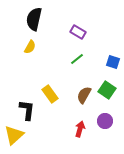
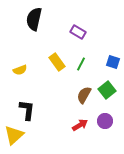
yellow semicircle: moved 10 px left, 23 px down; rotated 40 degrees clockwise
green line: moved 4 px right, 5 px down; rotated 24 degrees counterclockwise
green square: rotated 18 degrees clockwise
yellow rectangle: moved 7 px right, 32 px up
red arrow: moved 4 px up; rotated 42 degrees clockwise
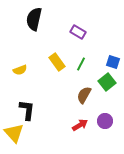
green square: moved 8 px up
yellow triangle: moved 2 px up; rotated 30 degrees counterclockwise
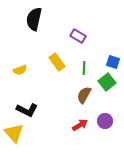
purple rectangle: moved 4 px down
green line: moved 3 px right, 4 px down; rotated 24 degrees counterclockwise
black L-shape: rotated 110 degrees clockwise
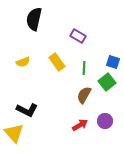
yellow semicircle: moved 3 px right, 8 px up
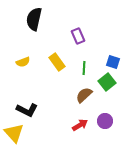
purple rectangle: rotated 35 degrees clockwise
brown semicircle: rotated 18 degrees clockwise
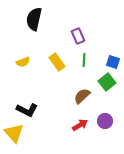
green line: moved 8 px up
brown semicircle: moved 2 px left, 1 px down
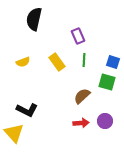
green square: rotated 36 degrees counterclockwise
red arrow: moved 1 px right, 2 px up; rotated 28 degrees clockwise
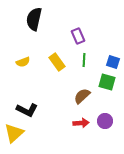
yellow triangle: rotated 30 degrees clockwise
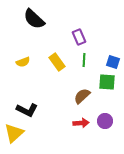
black semicircle: rotated 60 degrees counterclockwise
purple rectangle: moved 1 px right, 1 px down
green square: rotated 12 degrees counterclockwise
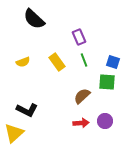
green line: rotated 24 degrees counterclockwise
